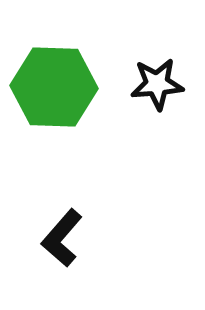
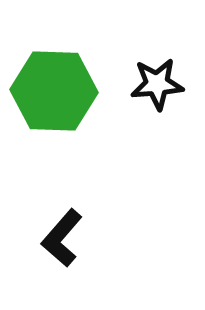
green hexagon: moved 4 px down
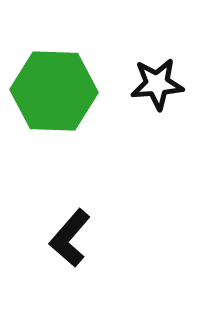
black L-shape: moved 8 px right
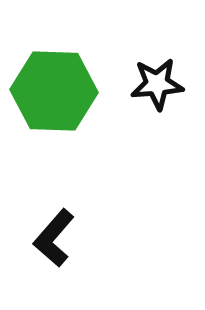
black L-shape: moved 16 px left
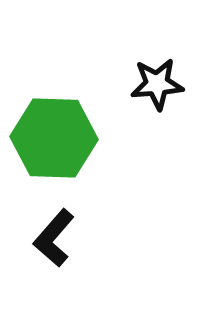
green hexagon: moved 47 px down
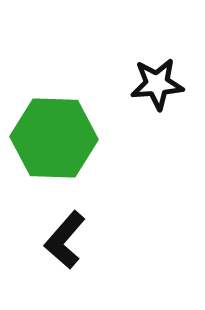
black L-shape: moved 11 px right, 2 px down
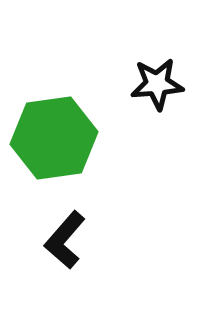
green hexagon: rotated 10 degrees counterclockwise
